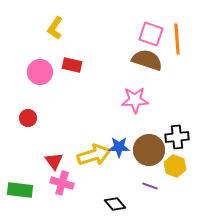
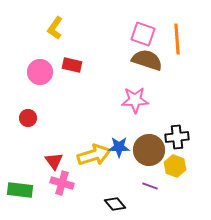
pink square: moved 8 px left
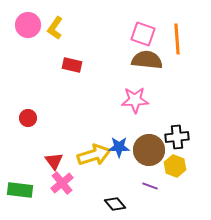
brown semicircle: rotated 12 degrees counterclockwise
pink circle: moved 12 px left, 47 px up
pink cross: rotated 35 degrees clockwise
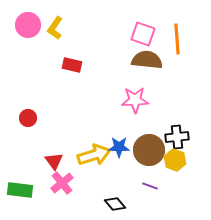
yellow hexagon: moved 6 px up
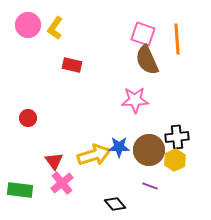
brown semicircle: rotated 120 degrees counterclockwise
yellow hexagon: rotated 15 degrees clockwise
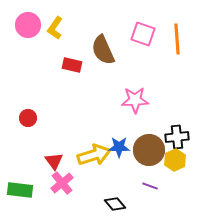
brown semicircle: moved 44 px left, 10 px up
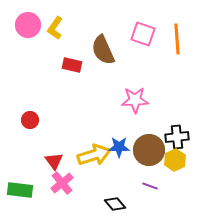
red circle: moved 2 px right, 2 px down
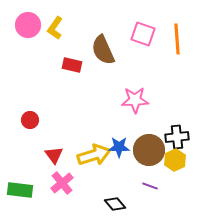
red triangle: moved 6 px up
